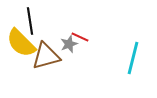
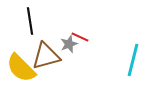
yellow semicircle: moved 25 px down
cyan line: moved 2 px down
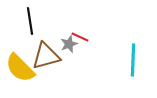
cyan line: rotated 12 degrees counterclockwise
yellow semicircle: moved 1 px left
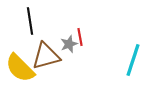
red line: rotated 54 degrees clockwise
cyan line: rotated 16 degrees clockwise
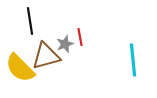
gray star: moved 4 px left
cyan line: rotated 24 degrees counterclockwise
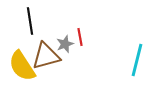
cyan line: moved 4 px right; rotated 20 degrees clockwise
yellow semicircle: moved 2 px right, 2 px up; rotated 12 degrees clockwise
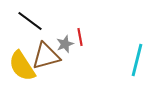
black line: rotated 44 degrees counterclockwise
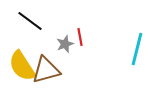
brown triangle: moved 14 px down
cyan line: moved 11 px up
